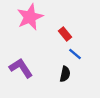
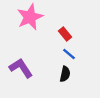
blue line: moved 6 px left
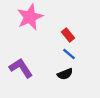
red rectangle: moved 3 px right, 1 px down
black semicircle: rotated 56 degrees clockwise
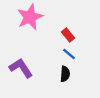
black semicircle: rotated 63 degrees counterclockwise
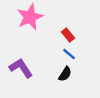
black semicircle: rotated 28 degrees clockwise
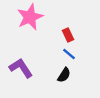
red rectangle: rotated 16 degrees clockwise
black semicircle: moved 1 px left, 1 px down
